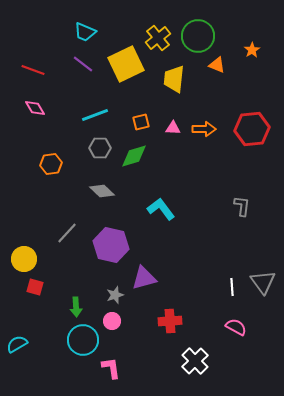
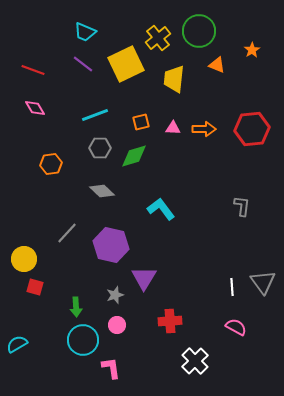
green circle: moved 1 px right, 5 px up
purple triangle: rotated 44 degrees counterclockwise
pink circle: moved 5 px right, 4 px down
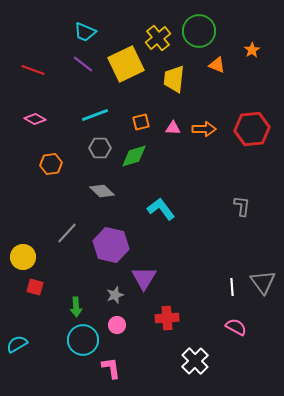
pink diamond: moved 11 px down; rotated 30 degrees counterclockwise
yellow circle: moved 1 px left, 2 px up
red cross: moved 3 px left, 3 px up
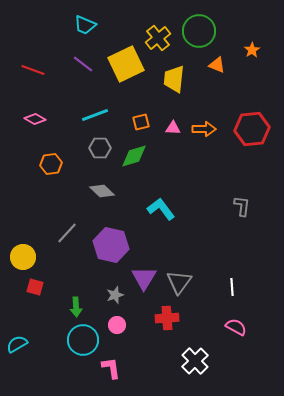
cyan trapezoid: moved 7 px up
gray triangle: moved 84 px left; rotated 12 degrees clockwise
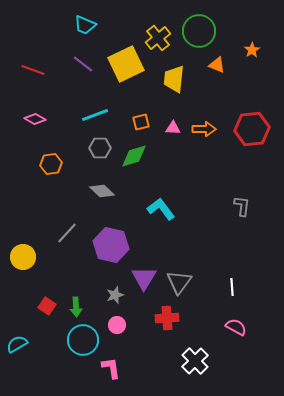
red square: moved 12 px right, 19 px down; rotated 18 degrees clockwise
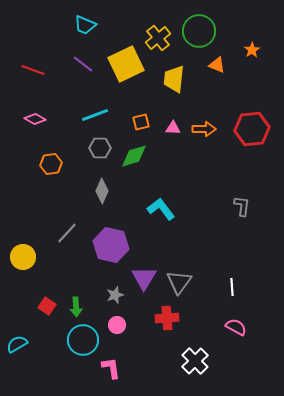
gray diamond: rotated 70 degrees clockwise
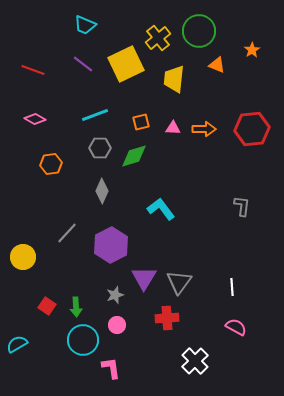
purple hexagon: rotated 20 degrees clockwise
